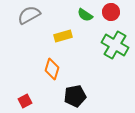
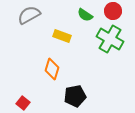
red circle: moved 2 px right, 1 px up
yellow rectangle: moved 1 px left; rotated 36 degrees clockwise
green cross: moved 5 px left, 6 px up
red square: moved 2 px left, 2 px down; rotated 24 degrees counterclockwise
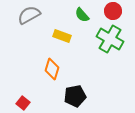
green semicircle: moved 3 px left; rotated 14 degrees clockwise
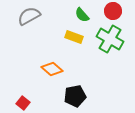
gray semicircle: moved 1 px down
yellow rectangle: moved 12 px right, 1 px down
orange diamond: rotated 65 degrees counterclockwise
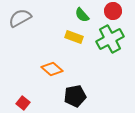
gray semicircle: moved 9 px left, 2 px down
green cross: rotated 32 degrees clockwise
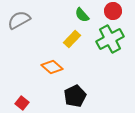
gray semicircle: moved 1 px left, 2 px down
yellow rectangle: moved 2 px left, 2 px down; rotated 66 degrees counterclockwise
orange diamond: moved 2 px up
black pentagon: rotated 15 degrees counterclockwise
red square: moved 1 px left
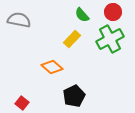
red circle: moved 1 px down
gray semicircle: rotated 40 degrees clockwise
black pentagon: moved 1 px left
